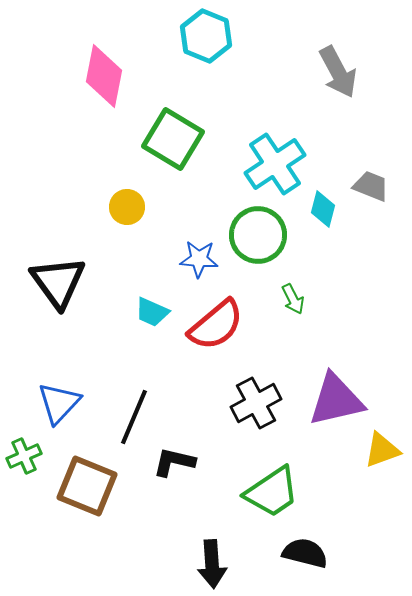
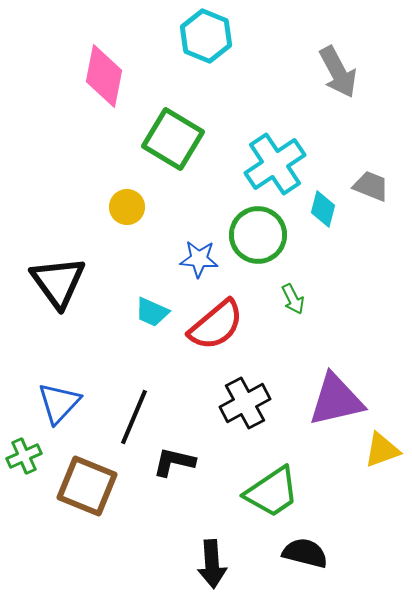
black cross: moved 11 px left
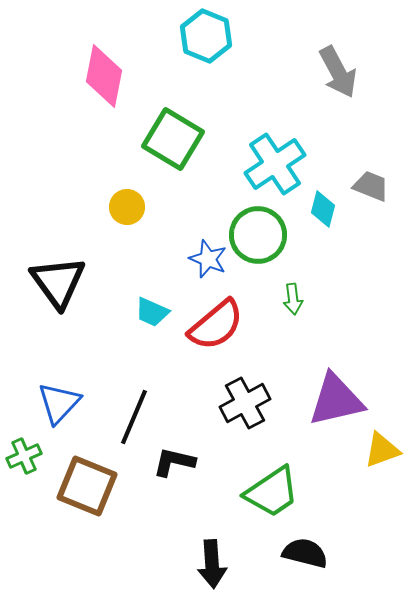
blue star: moved 9 px right; rotated 18 degrees clockwise
green arrow: rotated 20 degrees clockwise
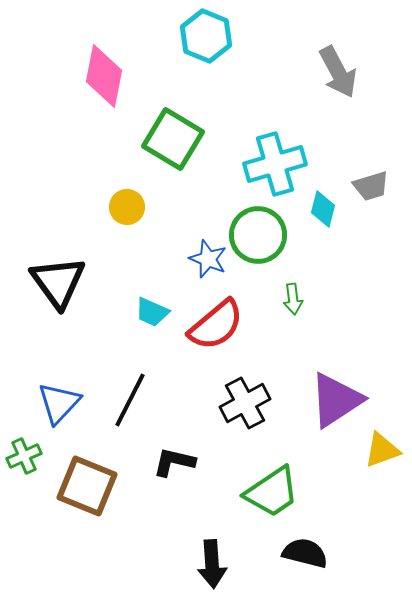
cyan cross: rotated 18 degrees clockwise
gray trapezoid: rotated 141 degrees clockwise
purple triangle: rotated 20 degrees counterclockwise
black line: moved 4 px left, 17 px up; rotated 4 degrees clockwise
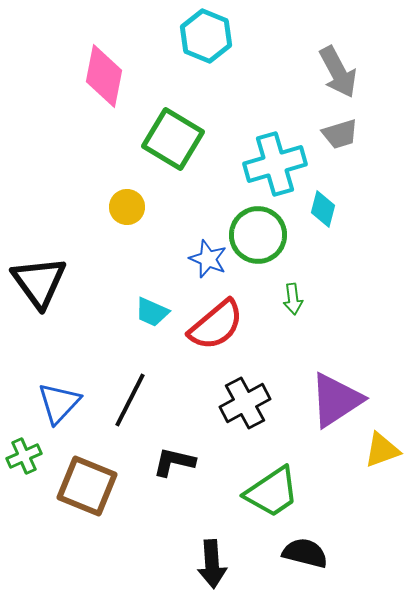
gray trapezoid: moved 31 px left, 52 px up
black triangle: moved 19 px left
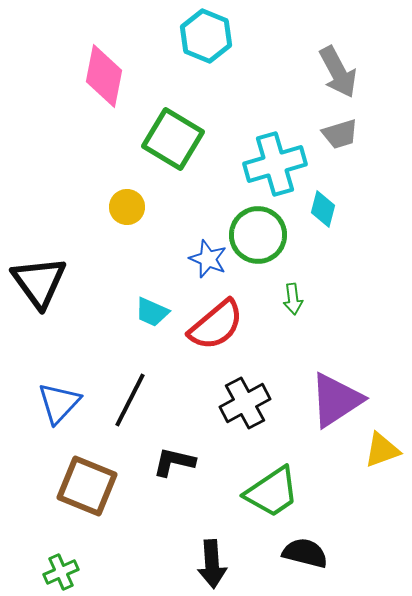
green cross: moved 37 px right, 116 px down
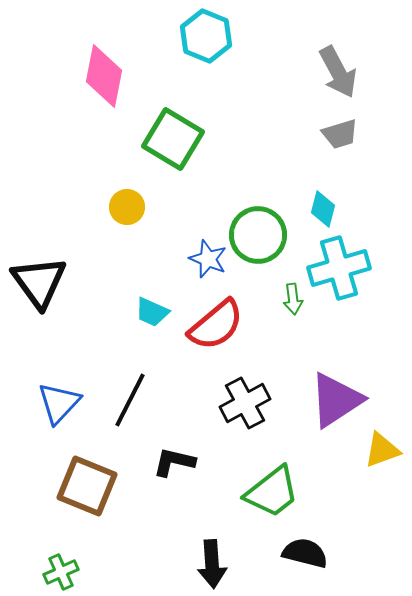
cyan cross: moved 64 px right, 104 px down
green trapezoid: rotated 4 degrees counterclockwise
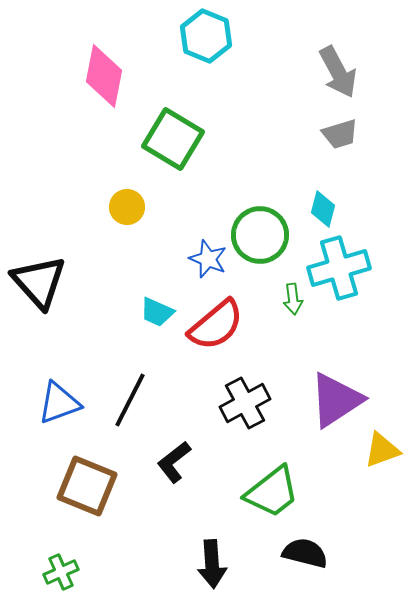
green circle: moved 2 px right
black triangle: rotated 6 degrees counterclockwise
cyan trapezoid: moved 5 px right
blue triangle: rotated 27 degrees clockwise
black L-shape: rotated 51 degrees counterclockwise
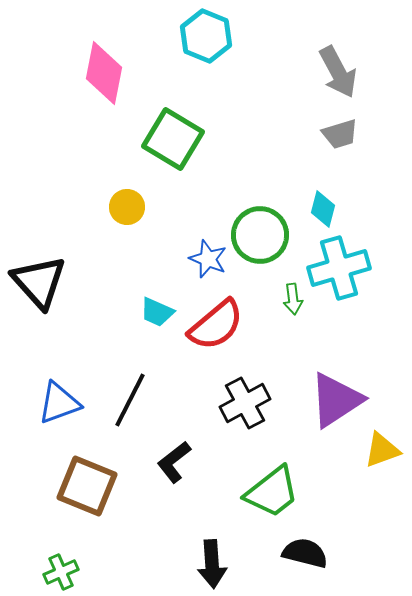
pink diamond: moved 3 px up
